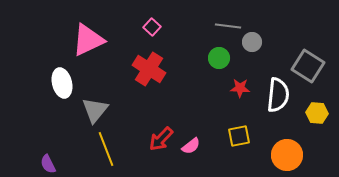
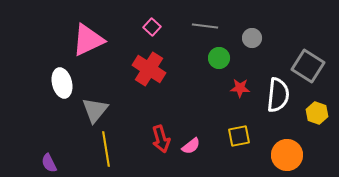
gray line: moved 23 px left
gray circle: moved 4 px up
yellow hexagon: rotated 15 degrees clockwise
red arrow: rotated 60 degrees counterclockwise
yellow line: rotated 12 degrees clockwise
purple semicircle: moved 1 px right, 1 px up
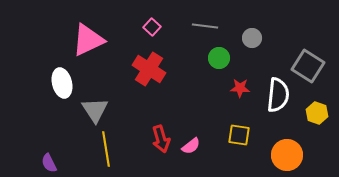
gray triangle: rotated 12 degrees counterclockwise
yellow square: moved 1 px up; rotated 20 degrees clockwise
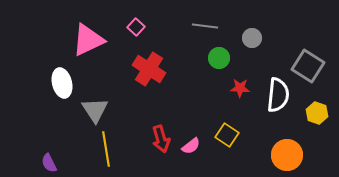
pink square: moved 16 px left
yellow square: moved 12 px left; rotated 25 degrees clockwise
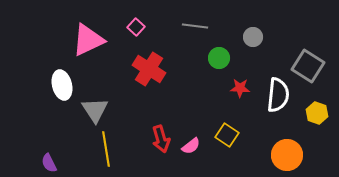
gray line: moved 10 px left
gray circle: moved 1 px right, 1 px up
white ellipse: moved 2 px down
